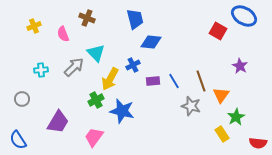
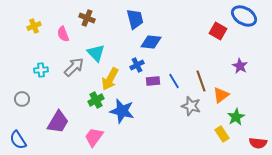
blue cross: moved 4 px right
orange triangle: rotated 18 degrees clockwise
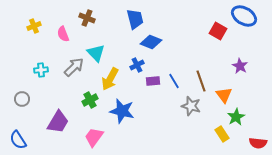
blue diamond: rotated 15 degrees clockwise
orange triangle: moved 3 px right; rotated 30 degrees counterclockwise
green cross: moved 6 px left
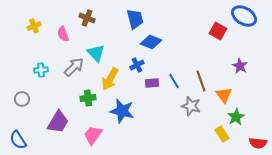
purple rectangle: moved 1 px left, 2 px down
green cross: moved 2 px left, 2 px up; rotated 21 degrees clockwise
pink trapezoid: moved 1 px left, 2 px up
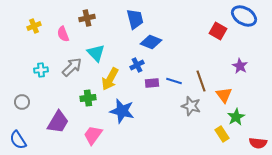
brown cross: rotated 35 degrees counterclockwise
gray arrow: moved 2 px left
blue line: rotated 42 degrees counterclockwise
gray circle: moved 3 px down
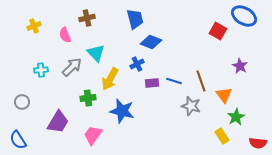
pink semicircle: moved 2 px right, 1 px down
blue cross: moved 1 px up
yellow rectangle: moved 2 px down
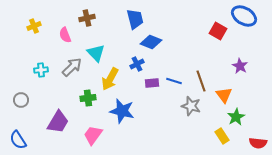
gray circle: moved 1 px left, 2 px up
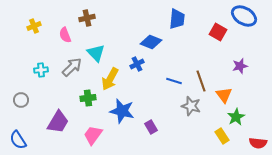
blue trapezoid: moved 42 px right; rotated 20 degrees clockwise
red square: moved 1 px down
purple star: rotated 28 degrees clockwise
purple rectangle: moved 1 px left, 44 px down; rotated 64 degrees clockwise
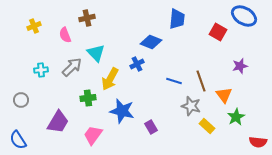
yellow rectangle: moved 15 px left, 10 px up; rotated 14 degrees counterclockwise
red semicircle: moved 1 px up
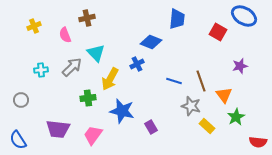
purple trapezoid: moved 7 px down; rotated 65 degrees clockwise
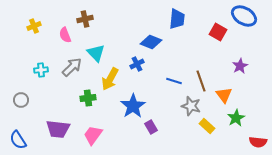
brown cross: moved 2 px left, 1 px down
purple star: rotated 14 degrees counterclockwise
blue star: moved 11 px right, 5 px up; rotated 25 degrees clockwise
green star: moved 1 px down
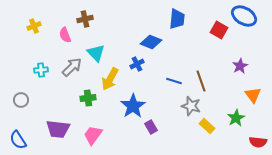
red square: moved 1 px right, 2 px up
orange triangle: moved 29 px right
